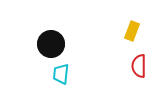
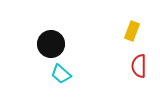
cyan trapezoid: rotated 55 degrees counterclockwise
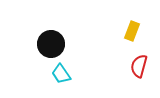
red semicircle: rotated 15 degrees clockwise
cyan trapezoid: rotated 15 degrees clockwise
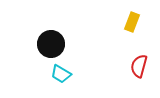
yellow rectangle: moved 9 px up
cyan trapezoid: rotated 25 degrees counterclockwise
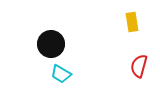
yellow rectangle: rotated 30 degrees counterclockwise
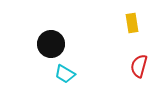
yellow rectangle: moved 1 px down
cyan trapezoid: moved 4 px right
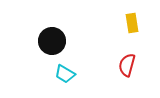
black circle: moved 1 px right, 3 px up
red semicircle: moved 12 px left, 1 px up
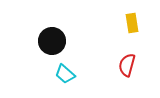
cyan trapezoid: rotated 10 degrees clockwise
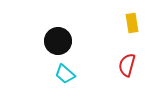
black circle: moved 6 px right
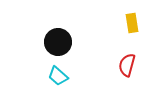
black circle: moved 1 px down
cyan trapezoid: moved 7 px left, 2 px down
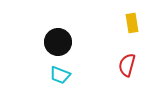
cyan trapezoid: moved 2 px right, 1 px up; rotated 20 degrees counterclockwise
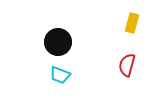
yellow rectangle: rotated 24 degrees clockwise
